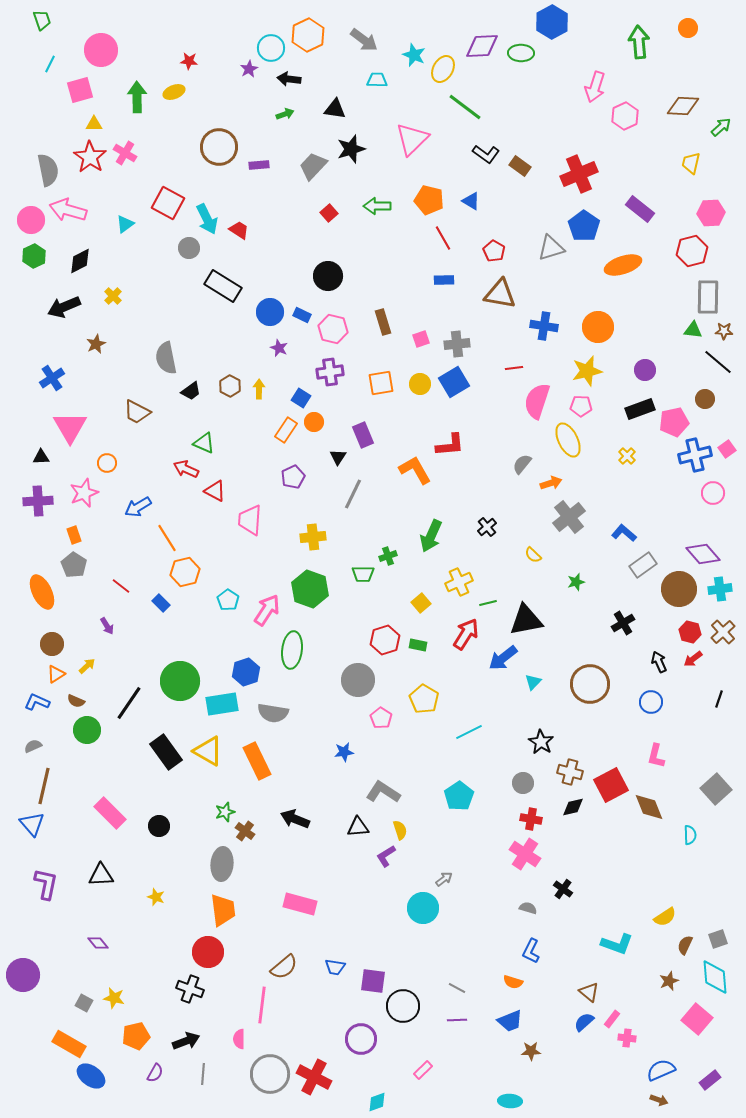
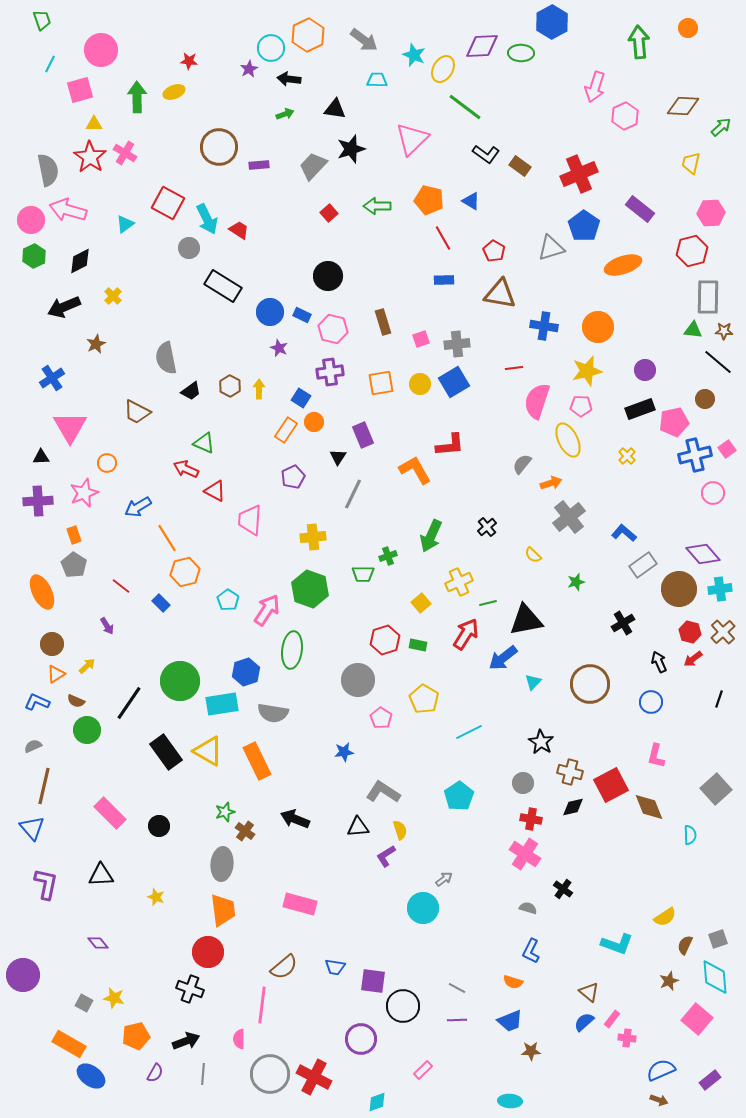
blue triangle at (32, 824): moved 4 px down
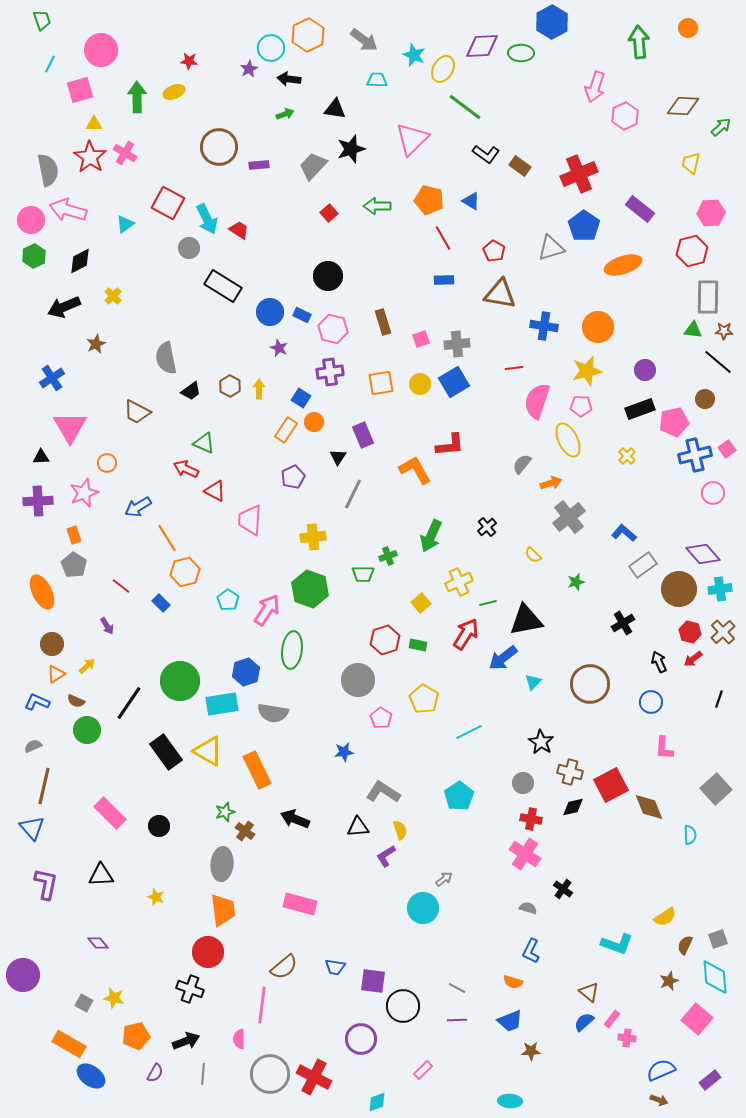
pink L-shape at (656, 756): moved 8 px right, 8 px up; rotated 10 degrees counterclockwise
orange rectangle at (257, 761): moved 9 px down
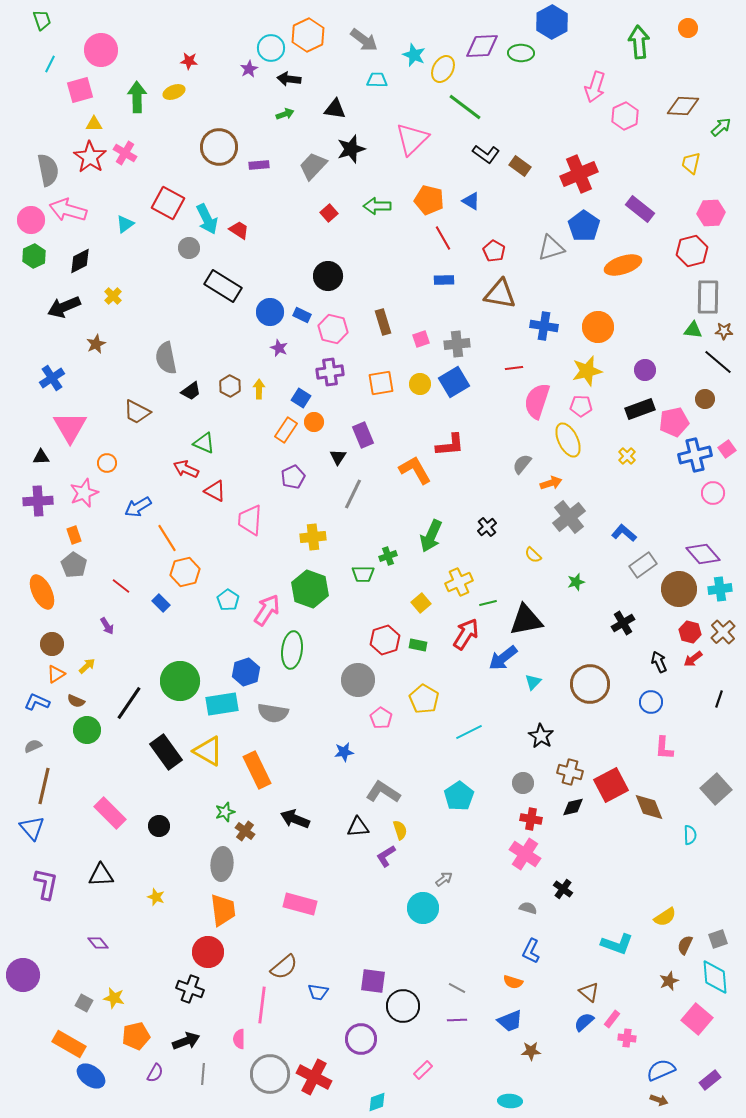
black star at (541, 742): moved 6 px up
blue trapezoid at (335, 967): moved 17 px left, 25 px down
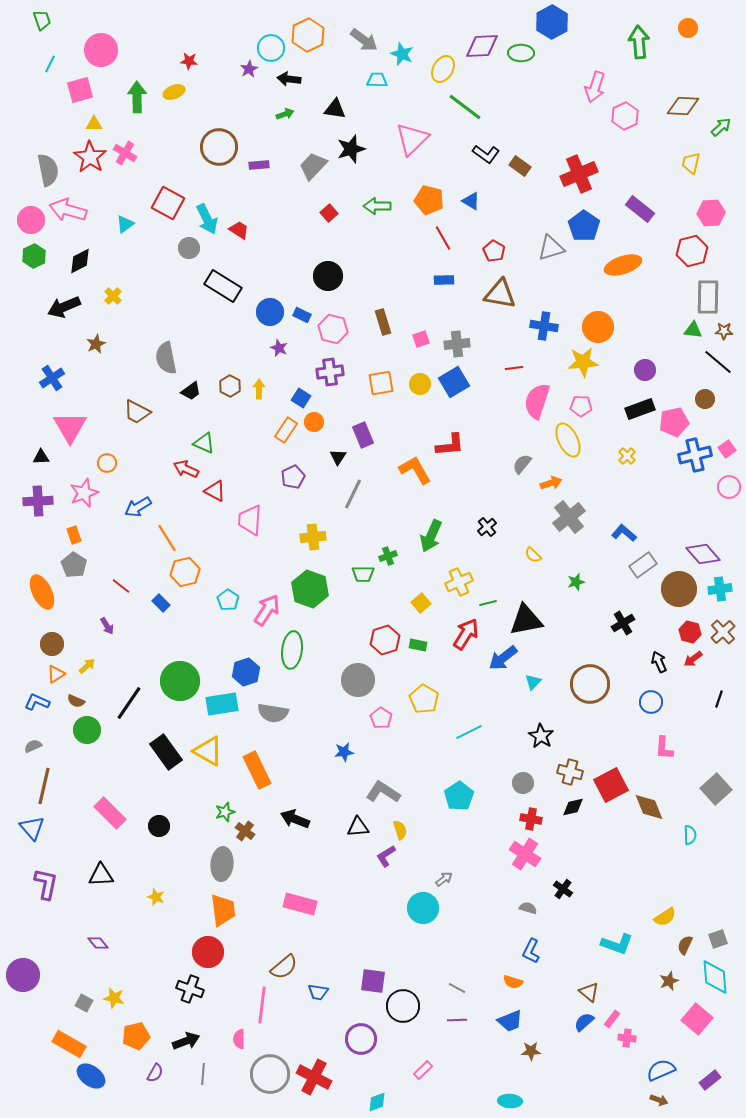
cyan star at (414, 55): moved 12 px left, 1 px up
yellow star at (587, 371): moved 4 px left, 9 px up; rotated 8 degrees clockwise
pink circle at (713, 493): moved 16 px right, 6 px up
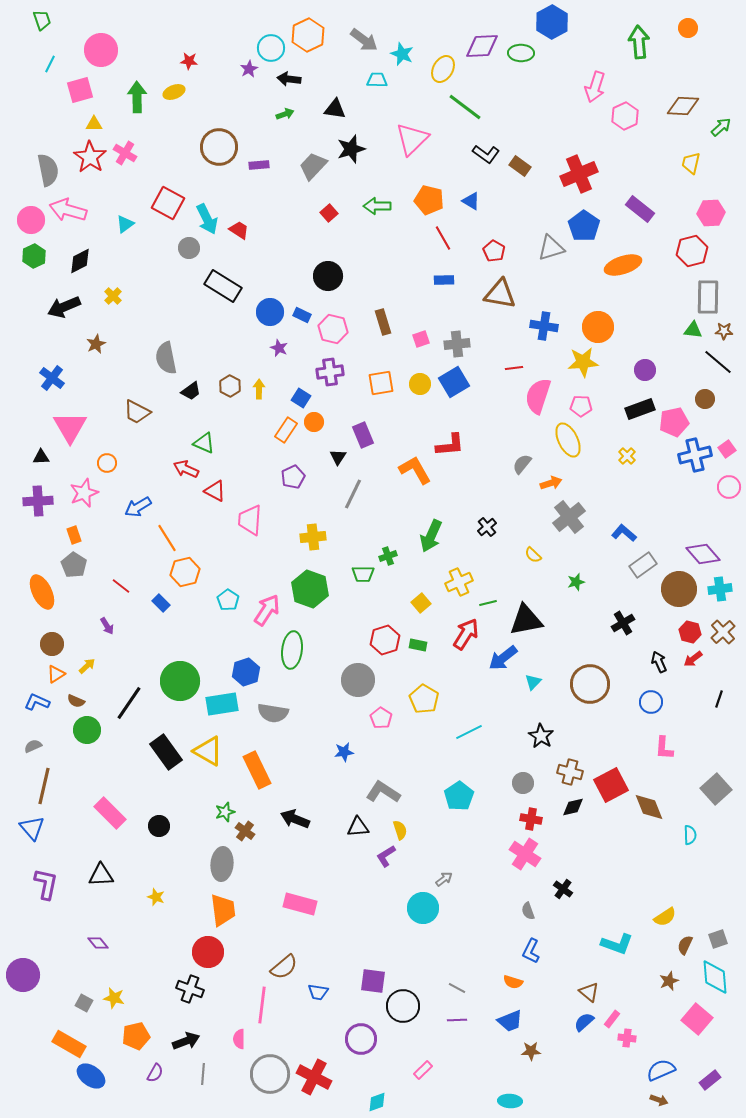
blue cross at (52, 378): rotated 20 degrees counterclockwise
pink semicircle at (537, 401): moved 1 px right, 5 px up
gray semicircle at (528, 908): moved 3 px down; rotated 126 degrees counterclockwise
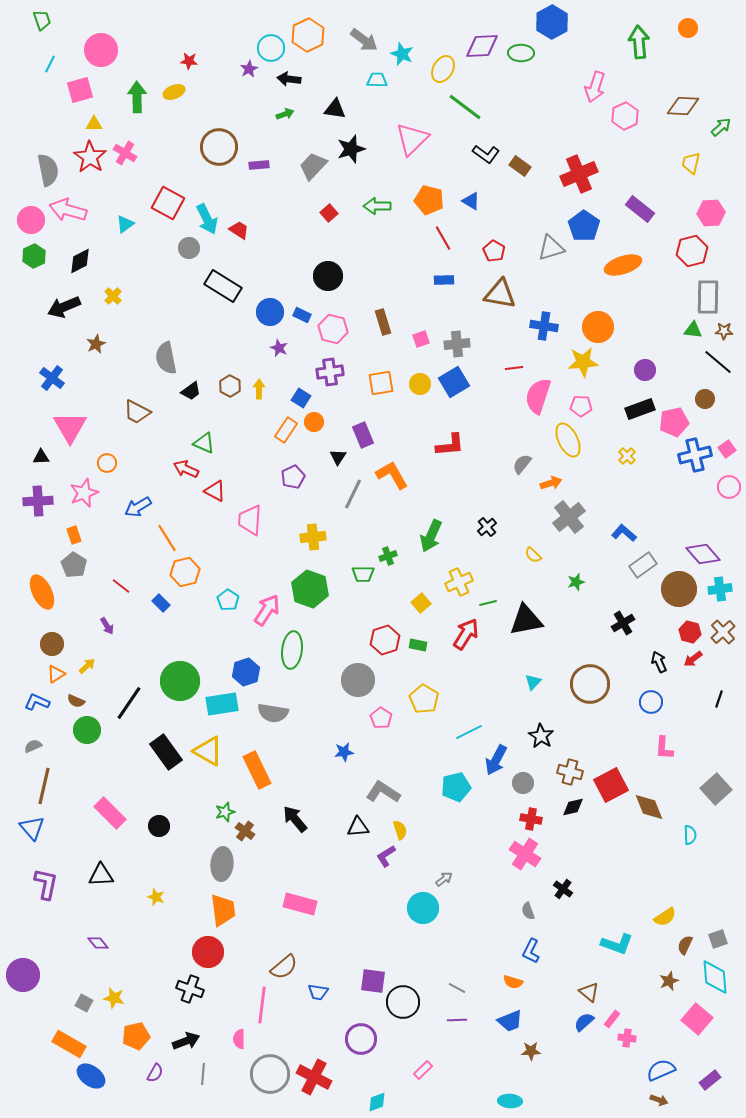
orange L-shape at (415, 470): moved 23 px left, 5 px down
blue arrow at (503, 658): moved 7 px left, 102 px down; rotated 24 degrees counterclockwise
cyan pentagon at (459, 796): moved 3 px left, 9 px up; rotated 20 degrees clockwise
black arrow at (295, 819): rotated 28 degrees clockwise
black circle at (403, 1006): moved 4 px up
